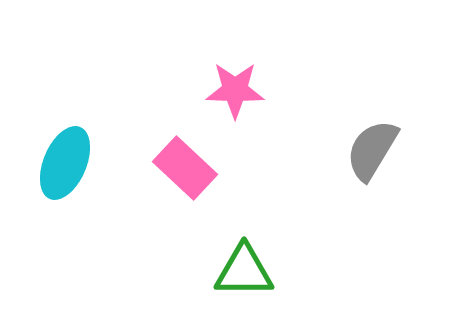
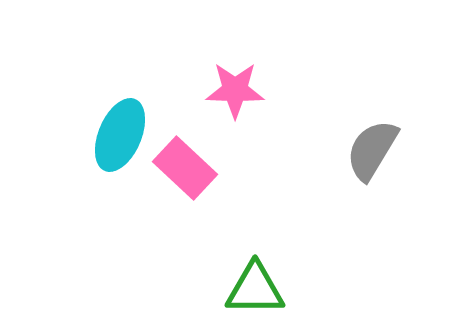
cyan ellipse: moved 55 px right, 28 px up
green triangle: moved 11 px right, 18 px down
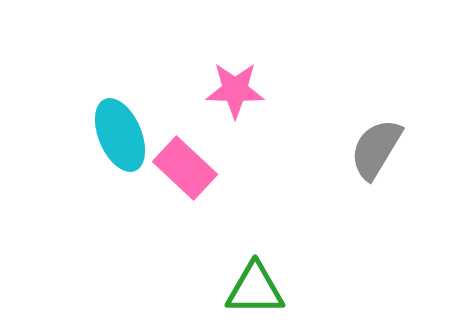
cyan ellipse: rotated 46 degrees counterclockwise
gray semicircle: moved 4 px right, 1 px up
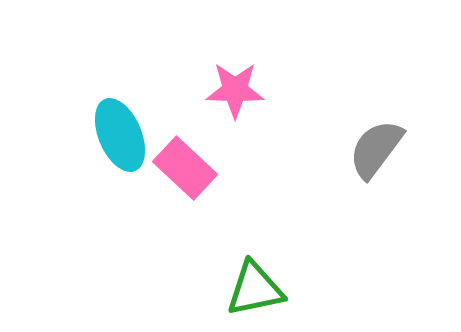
gray semicircle: rotated 6 degrees clockwise
green triangle: rotated 12 degrees counterclockwise
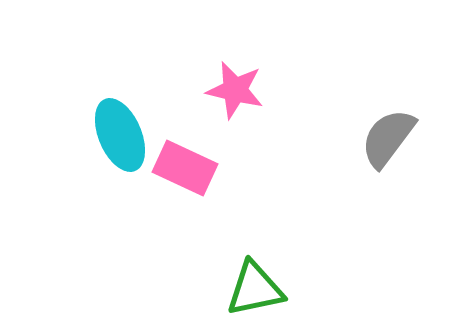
pink star: rotated 12 degrees clockwise
gray semicircle: moved 12 px right, 11 px up
pink rectangle: rotated 18 degrees counterclockwise
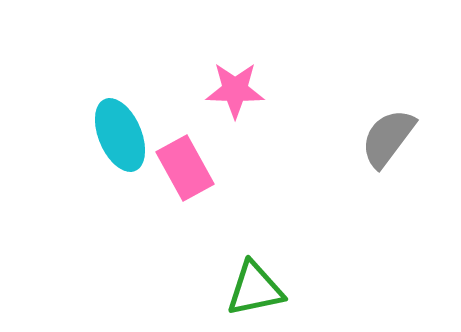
pink star: rotated 12 degrees counterclockwise
pink rectangle: rotated 36 degrees clockwise
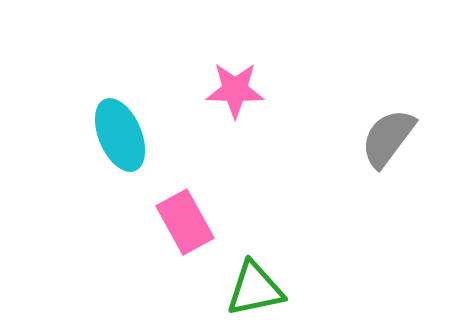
pink rectangle: moved 54 px down
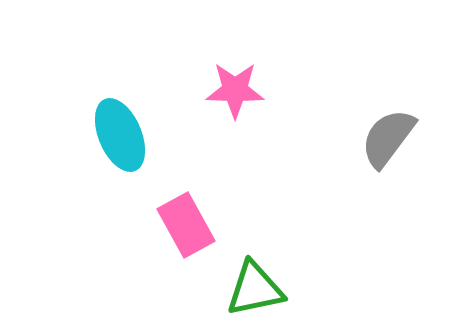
pink rectangle: moved 1 px right, 3 px down
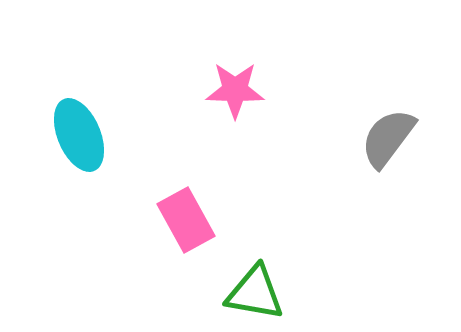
cyan ellipse: moved 41 px left
pink rectangle: moved 5 px up
green triangle: moved 4 px down; rotated 22 degrees clockwise
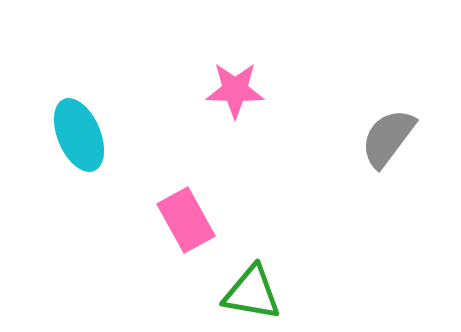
green triangle: moved 3 px left
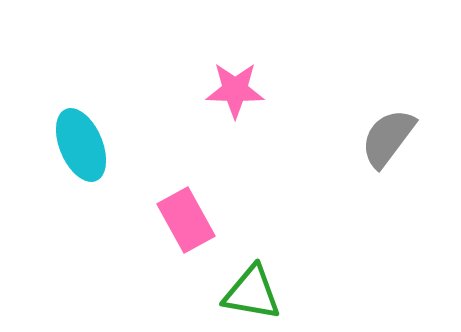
cyan ellipse: moved 2 px right, 10 px down
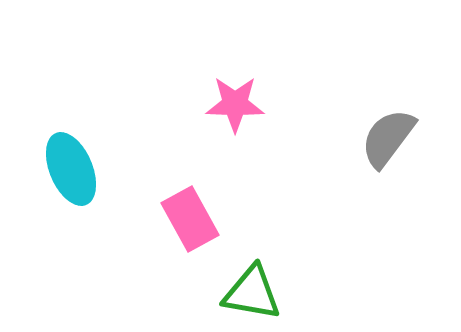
pink star: moved 14 px down
cyan ellipse: moved 10 px left, 24 px down
pink rectangle: moved 4 px right, 1 px up
